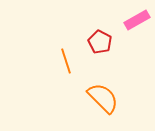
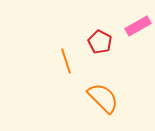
pink rectangle: moved 1 px right, 6 px down
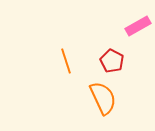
red pentagon: moved 12 px right, 19 px down
orange semicircle: rotated 20 degrees clockwise
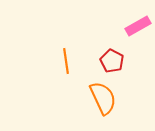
orange line: rotated 10 degrees clockwise
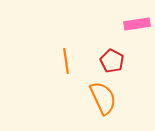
pink rectangle: moved 1 px left, 2 px up; rotated 20 degrees clockwise
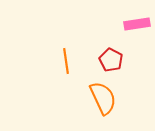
red pentagon: moved 1 px left, 1 px up
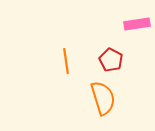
orange semicircle: rotated 8 degrees clockwise
